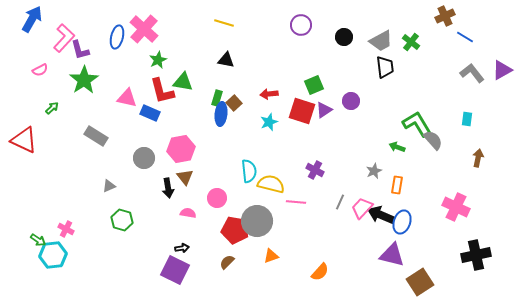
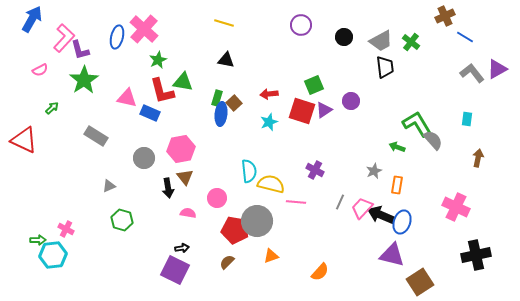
purple triangle at (502, 70): moved 5 px left, 1 px up
green arrow at (38, 240): rotated 35 degrees counterclockwise
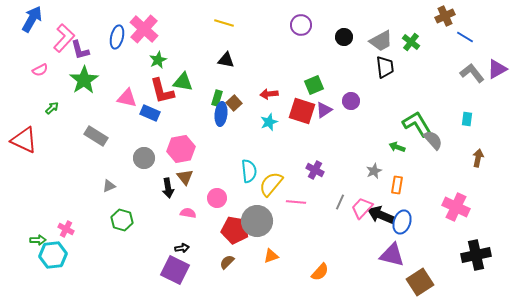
yellow semicircle at (271, 184): rotated 64 degrees counterclockwise
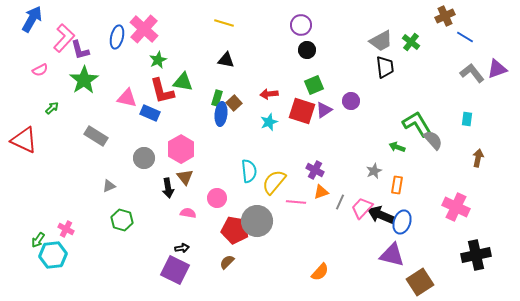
black circle at (344, 37): moved 37 px left, 13 px down
purple triangle at (497, 69): rotated 10 degrees clockwise
pink hexagon at (181, 149): rotated 20 degrees counterclockwise
yellow semicircle at (271, 184): moved 3 px right, 2 px up
green arrow at (38, 240): rotated 126 degrees clockwise
orange triangle at (271, 256): moved 50 px right, 64 px up
